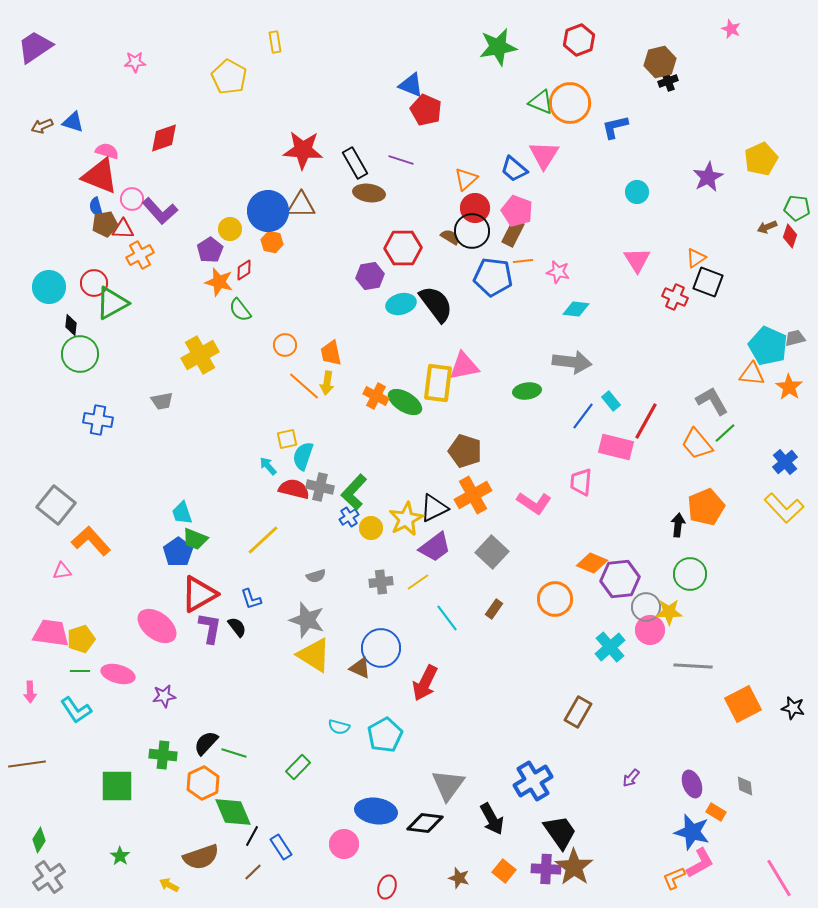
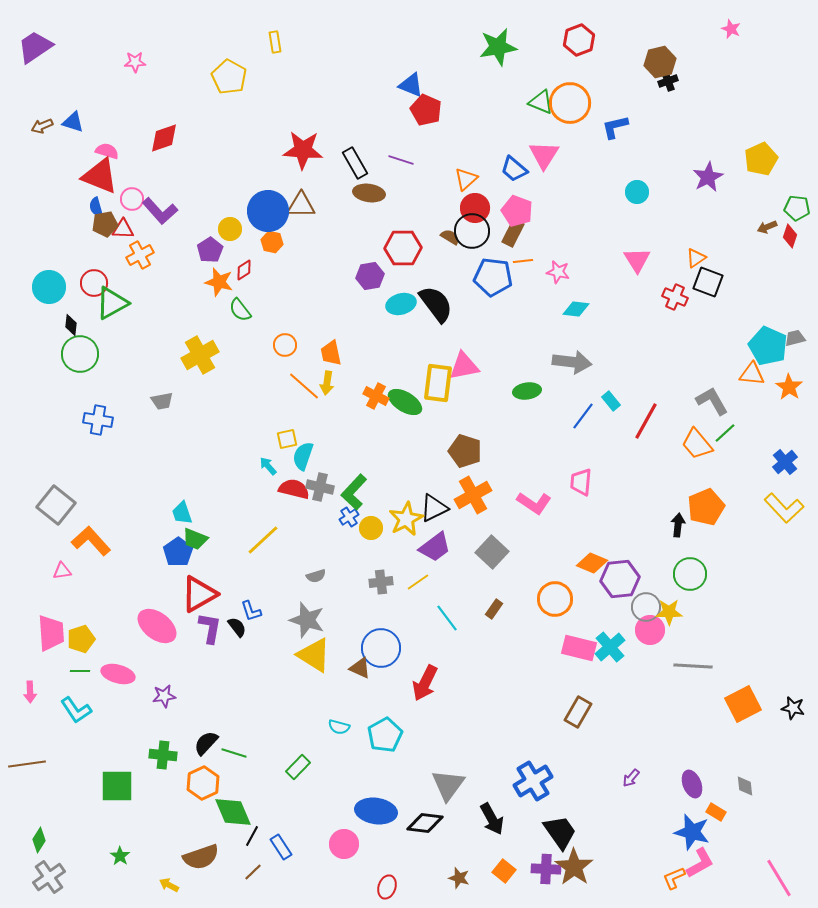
pink rectangle at (616, 447): moved 37 px left, 201 px down
blue L-shape at (251, 599): moved 12 px down
pink trapezoid at (51, 633): rotated 78 degrees clockwise
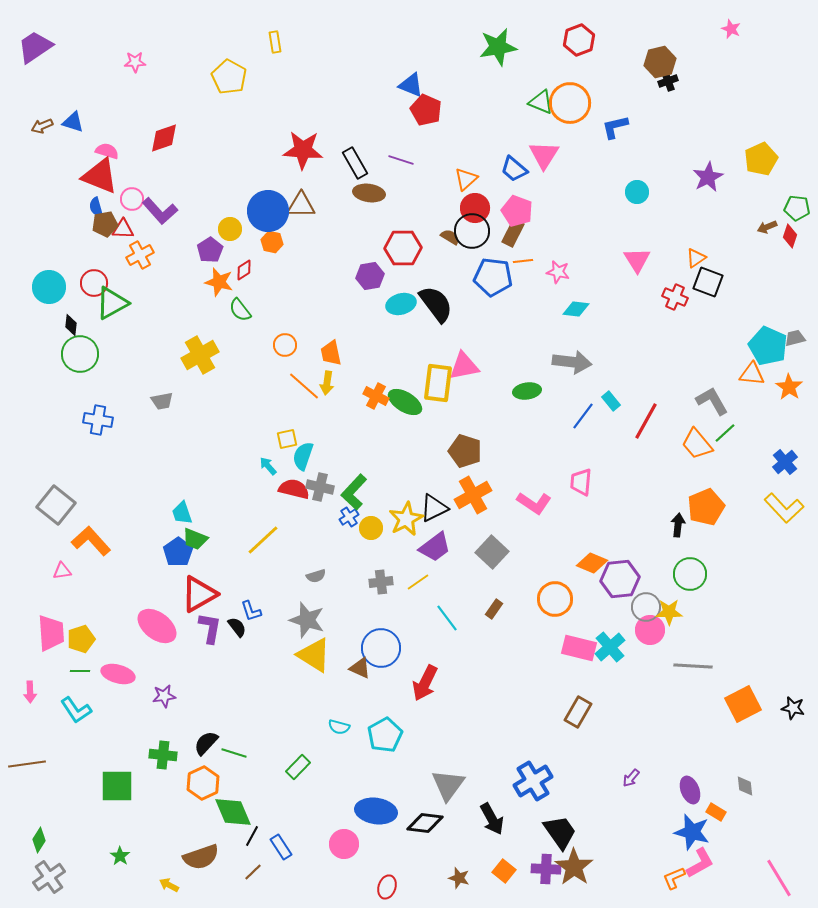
purple ellipse at (692, 784): moved 2 px left, 6 px down
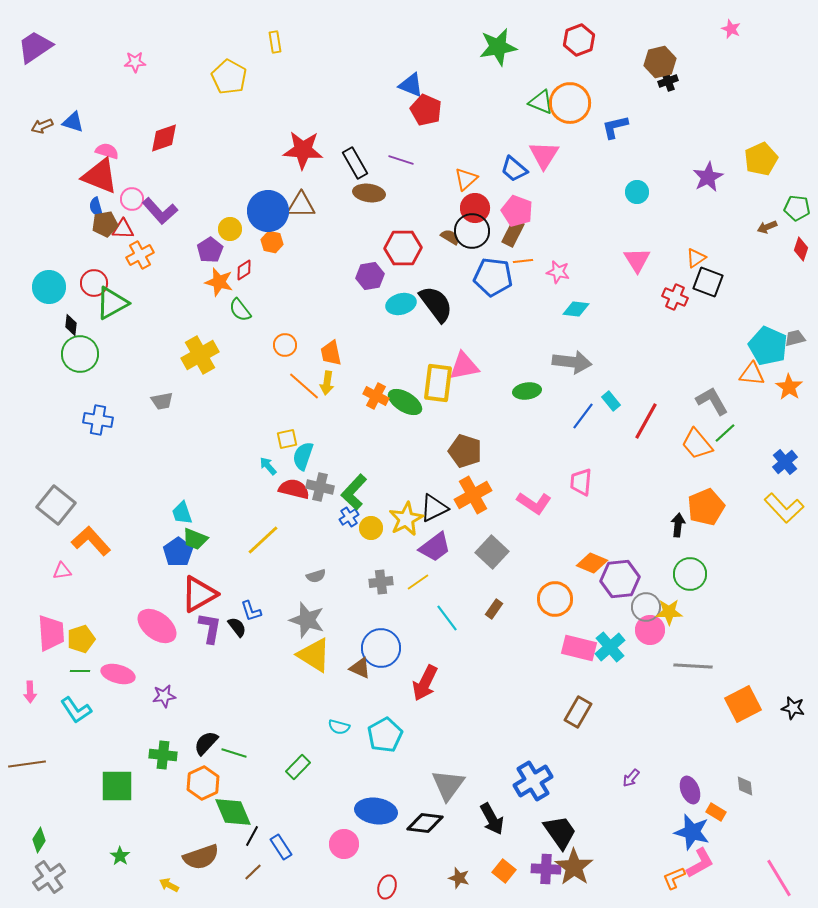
red diamond at (790, 236): moved 11 px right, 13 px down
